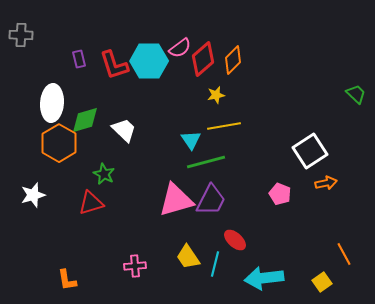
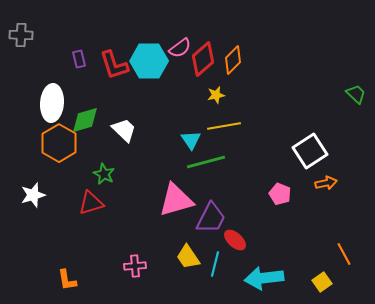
purple trapezoid: moved 18 px down
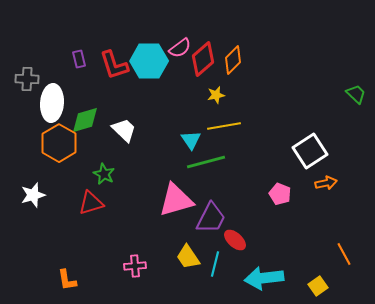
gray cross: moved 6 px right, 44 px down
yellow square: moved 4 px left, 4 px down
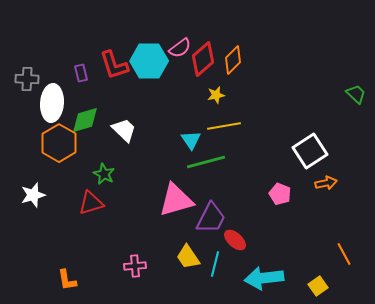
purple rectangle: moved 2 px right, 14 px down
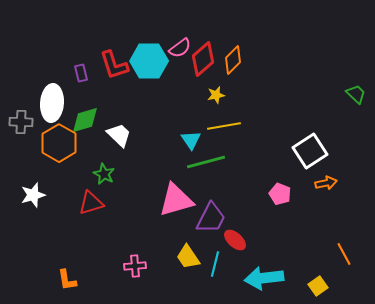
gray cross: moved 6 px left, 43 px down
white trapezoid: moved 5 px left, 5 px down
